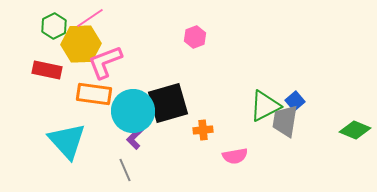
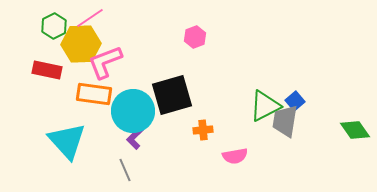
black square: moved 4 px right, 8 px up
green diamond: rotated 32 degrees clockwise
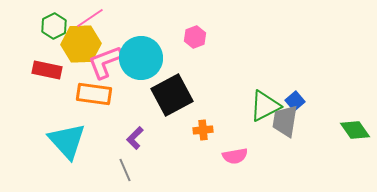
black square: rotated 12 degrees counterclockwise
cyan circle: moved 8 px right, 53 px up
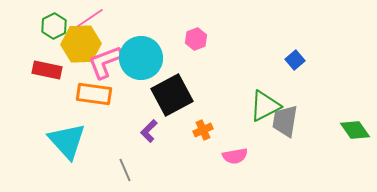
pink hexagon: moved 1 px right, 2 px down
blue square: moved 41 px up
orange cross: rotated 18 degrees counterclockwise
purple L-shape: moved 14 px right, 7 px up
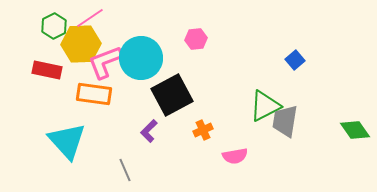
pink hexagon: rotated 15 degrees clockwise
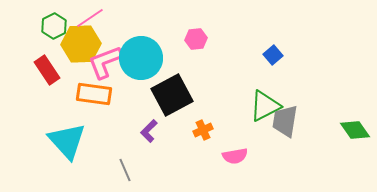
blue square: moved 22 px left, 5 px up
red rectangle: rotated 44 degrees clockwise
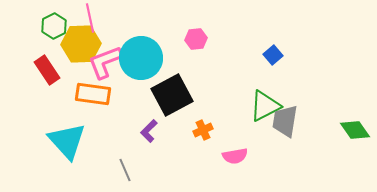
pink line: rotated 68 degrees counterclockwise
orange rectangle: moved 1 px left
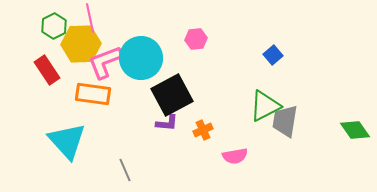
purple L-shape: moved 18 px right, 8 px up; rotated 130 degrees counterclockwise
